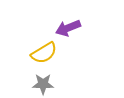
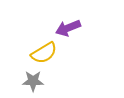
gray star: moved 10 px left, 3 px up
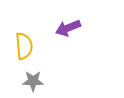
yellow semicircle: moved 20 px left, 7 px up; rotated 64 degrees counterclockwise
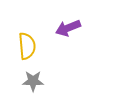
yellow semicircle: moved 3 px right
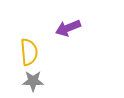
yellow semicircle: moved 2 px right, 6 px down
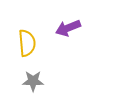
yellow semicircle: moved 2 px left, 9 px up
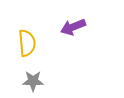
purple arrow: moved 5 px right, 1 px up
